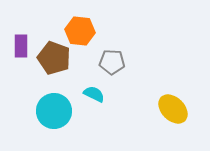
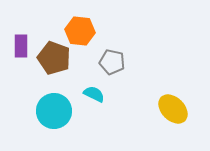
gray pentagon: rotated 10 degrees clockwise
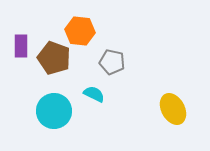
yellow ellipse: rotated 16 degrees clockwise
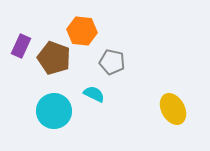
orange hexagon: moved 2 px right
purple rectangle: rotated 25 degrees clockwise
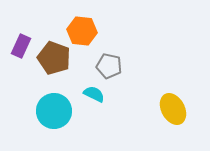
gray pentagon: moved 3 px left, 4 px down
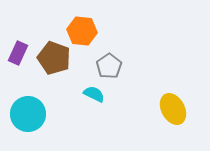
purple rectangle: moved 3 px left, 7 px down
gray pentagon: rotated 25 degrees clockwise
cyan circle: moved 26 px left, 3 px down
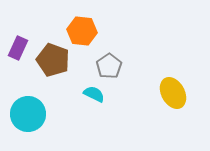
purple rectangle: moved 5 px up
brown pentagon: moved 1 px left, 2 px down
yellow ellipse: moved 16 px up
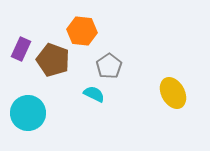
purple rectangle: moved 3 px right, 1 px down
cyan circle: moved 1 px up
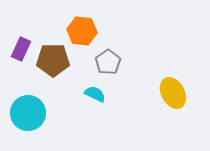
brown pentagon: rotated 20 degrees counterclockwise
gray pentagon: moved 1 px left, 4 px up
cyan semicircle: moved 1 px right
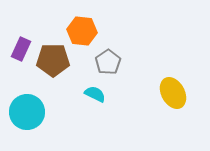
cyan circle: moved 1 px left, 1 px up
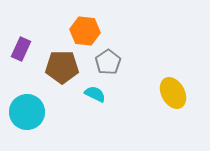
orange hexagon: moved 3 px right
brown pentagon: moved 9 px right, 7 px down
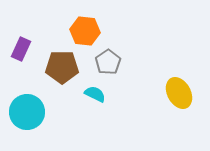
yellow ellipse: moved 6 px right
